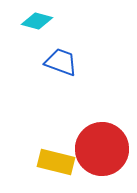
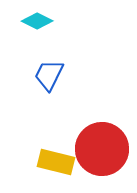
cyan diamond: rotated 12 degrees clockwise
blue trapezoid: moved 12 px left, 13 px down; rotated 84 degrees counterclockwise
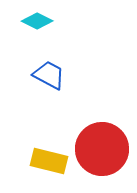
blue trapezoid: rotated 92 degrees clockwise
yellow rectangle: moved 7 px left, 1 px up
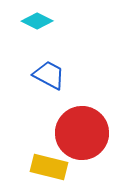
red circle: moved 20 px left, 16 px up
yellow rectangle: moved 6 px down
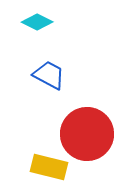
cyan diamond: moved 1 px down
red circle: moved 5 px right, 1 px down
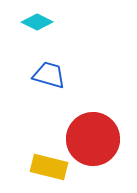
blue trapezoid: rotated 12 degrees counterclockwise
red circle: moved 6 px right, 5 px down
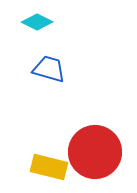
blue trapezoid: moved 6 px up
red circle: moved 2 px right, 13 px down
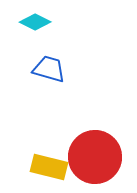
cyan diamond: moved 2 px left
red circle: moved 5 px down
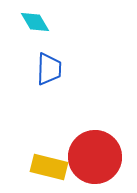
cyan diamond: rotated 32 degrees clockwise
blue trapezoid: rotated 76 degrees clockwise
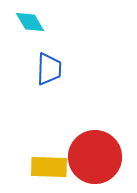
cyan diamond: moved 5 px left
yellow rectangle: rotated 12 degrees counterclockwise
